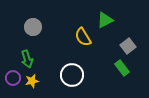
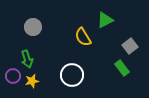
gray square: moved 2 px right
purple circle: moved 2 px up
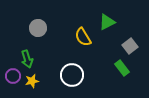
green triangle: moved 2 px right, 2 px down
gray circle: moved 5 px right, 1 px down
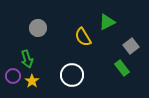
gray square: moved 1 px right
yellow star: rotated 24 degrees counterclockwise
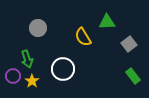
green triangle: rotated 24 degrees clockwise
gray square: moved 2 px left, 2 px up
green rectangle: moved 11 px right, 8 px down
white circle: moved 9 px left, 6 px up
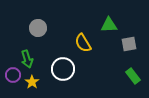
green triangle: moved 2 px right, 3 px down
yellow semicircle: moved 6 px down
gray square: rotated 28 degrees clockwise
purple circle: moved 1 px up
yellow star: moved 1 px down
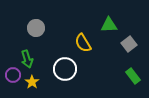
gray circle: moved 2 px left
gray square: rotated 28 degrees counterclockwise
white circle: moved 2 px right
